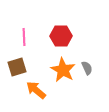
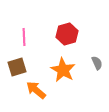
red hexagon: moved 6 px right, 2 px up; rotated 15 degrees counterclockwise
gray semicircle: moved 10 px right, 5 px up
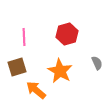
orange star: moved 3 px left, 1 px down
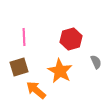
red hexagon: moved 4 px right, 5 px down
gray semicircle: moved 1 px left, 1 px up
brown square: moved 2 px right
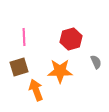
orange star: rotated 30 degrees counterclockwise
orange arrow: rotated 30 degrees clockwise
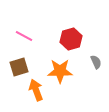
pink line: moved 1 px up; rotated 60 degrees counterclockwise
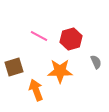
pink line: moved 15 px right
brown square: moved 5 px left
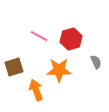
orange star: moved 1 px left, 1 px up
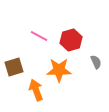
red hexagon: moved 1 px down
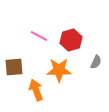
gray semicircle: rotated 48 degrees clockwise
brown square: rotated 12 degrees clockwise
